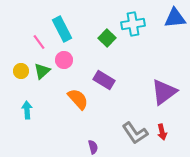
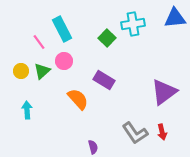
pink circle: moved 1 px down
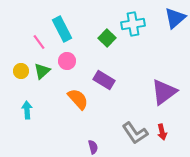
blue triangle: rotated 35 degrees counterclockwise
pink circle: moved 3 px right
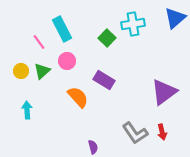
orange semicircle: moved 2 px up
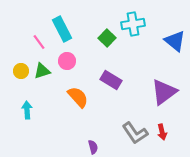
blue triangle: moved 23 px down; rotated 40 degrees counterclockwise
green triangle: rotated 24 degrees clockwise
purple rectangle: moved 7 px right
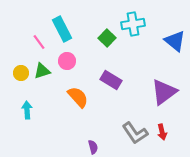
yellow circle: moved 2 px down
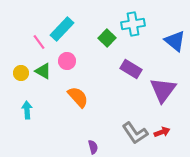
cyan rectangle: rotated 70 degrees clockwise
green triangle: moved 1 px right; rotated 48 degrees clockwise
purple rectangle: moved 20 px right, 11 px up
purple triangle: moved 1 px left, 2 px up; rotated 16 degrees counterclockwise
red arrow: rotated 98 degrees counterclockwise
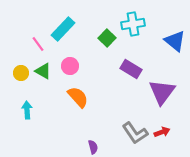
cyan rectangle: moved 1 px right
pink line: moved 1 px left, 2 px down
pink circle: moved 3 px right, 5 px down
purple triangle: moved 1 px left, 2 px down
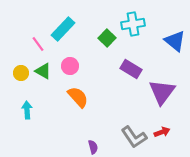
gray L-shape: moved 1 px left, 4 px down
